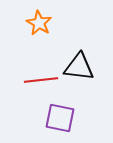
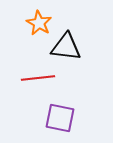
black triangle: moved 13 px left, 20 px up
red line: moved 3 px left, 2 px up
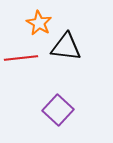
red line: moved 17 px left, 20 px up
purple square: moved 2 px left, 8 px up; rotated 32 degrees clockwise
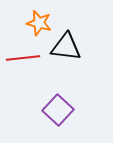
orange star: rotated 15 degrees counterclockwise
red line: moved 2 px right
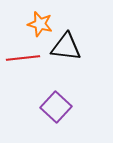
orange star: moved 1 px right, 1 px down
purple square: moved 2 px left, 3 px up
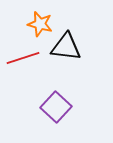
red line: rotated 12 degrees counterclockwise
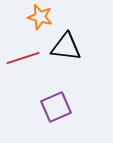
orange star: moved 7 px up
purple square: rotated 24 degrees clockwise
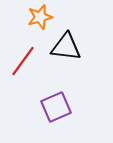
orange star: rotated 30 degrees counterclockwise
red line: moved 3 px down; rotated 36 degrees counterclockwise
